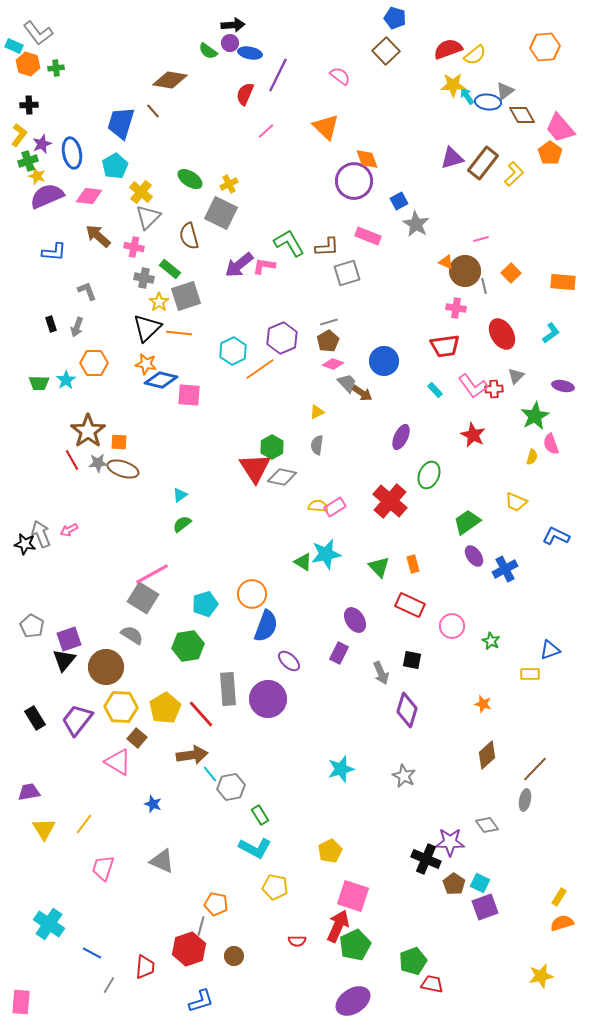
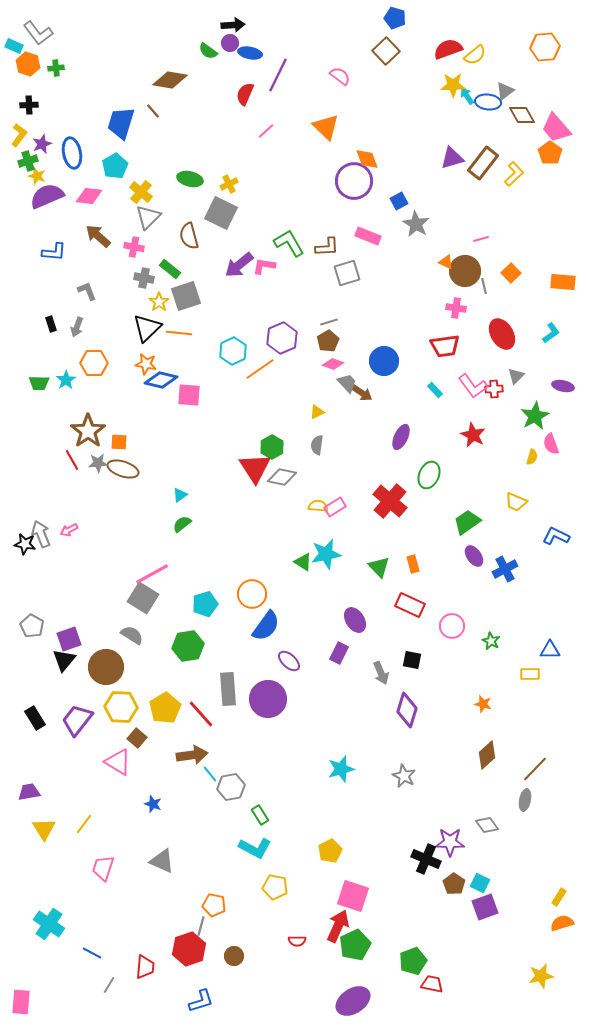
pink trapezoid at (560, 128): moved 4 px left
green ellipse at (190, 179): rotated 20 degrees counterclockwise
blue semicircle at (266, 626): rotated 16 degrees clockwise
blue triangle at (550, 650): rotated 20 degrees clockwise
orange pentagon at (216, 904): moved 2 px left, 1 px down
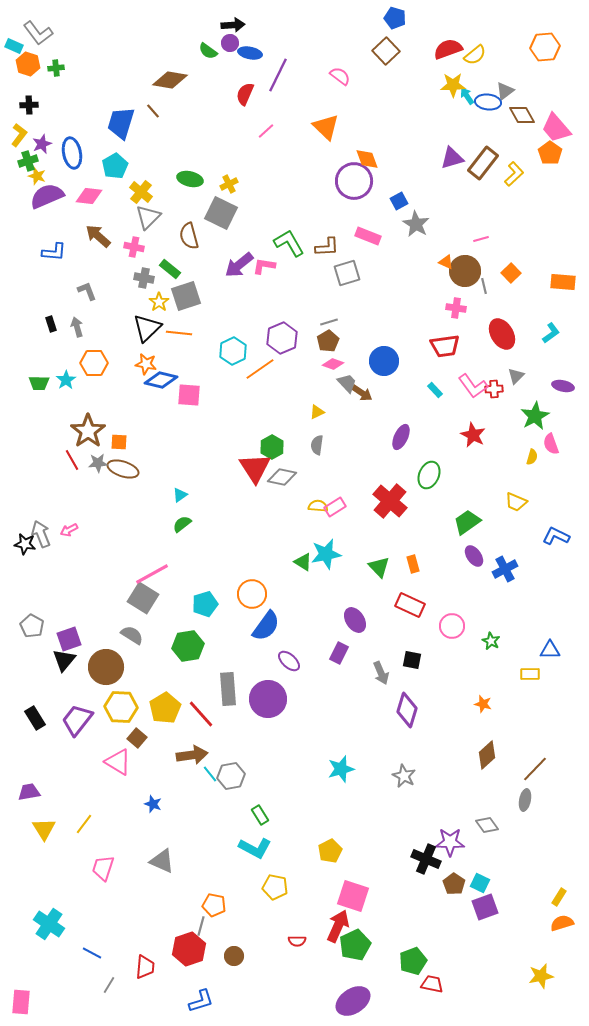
gray arrow at (77, 327): rotated 144 degrees clockwise
gray hexagon at (231, 787): moved 11 px up
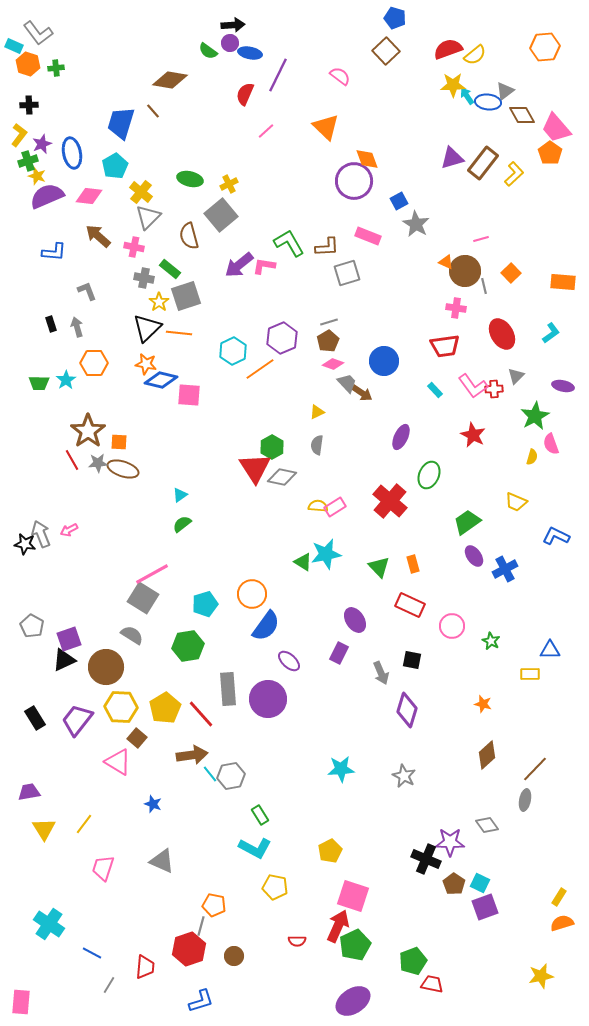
gray square at (221, 213): moved 2 px down; rotated 24 degrees clockwise
black triangle at (64, 660): rotated 25 degrees clockwise
cyan star at (341, 769): rotated 12 degrees clockwise
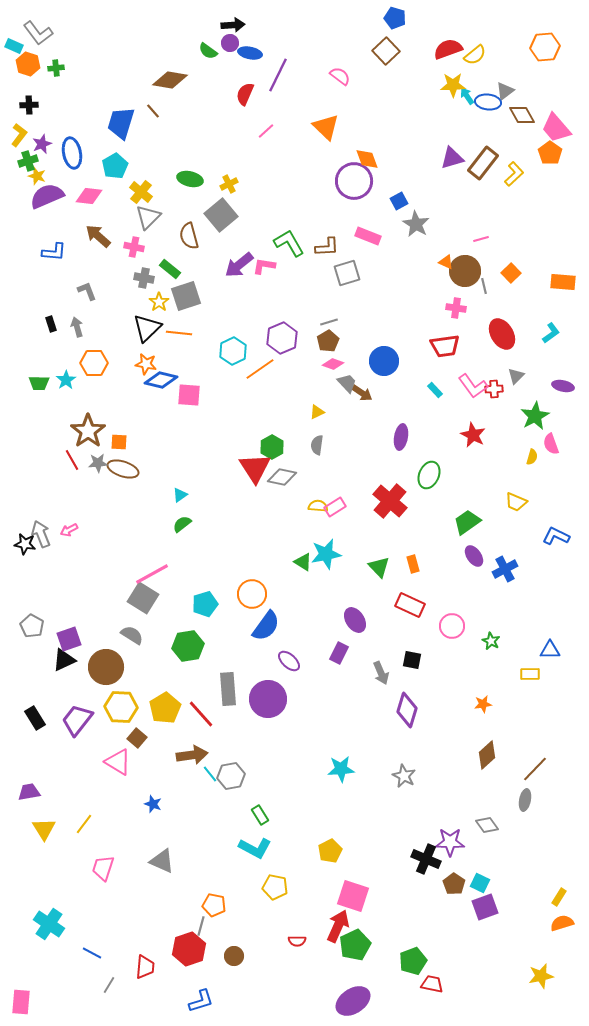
purple ellipse at (401, 437): rotated 15 degrees counterclockwise
orange star at (483, 704): rotated 24 degrees counterclockwise
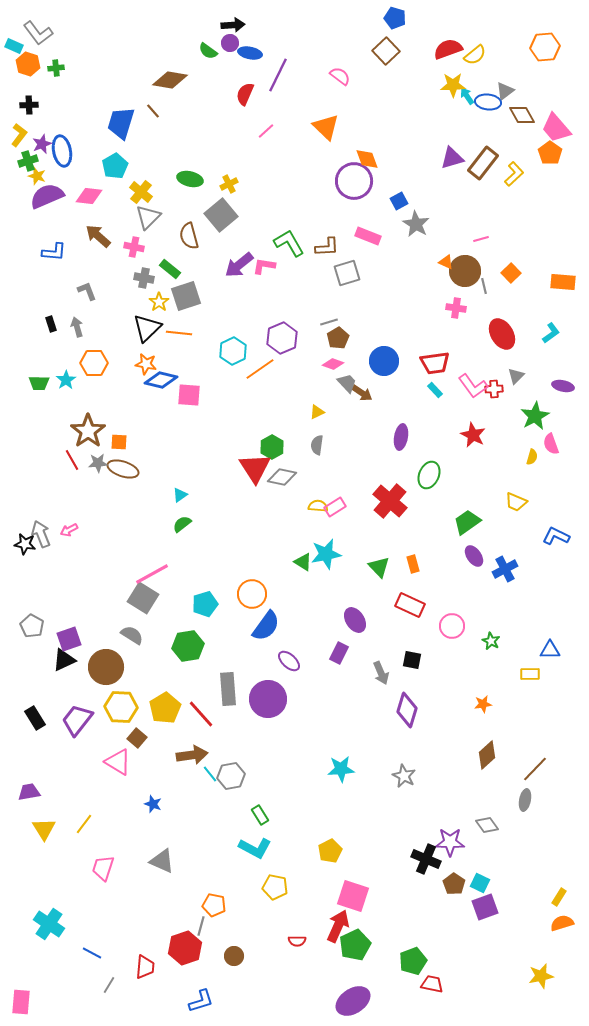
blue ellipse at (72, 153): moved 10 px left, 2 px up
brown pentagon at (328, 341): moved 10 px right, 3 px up
red trapezoid at (445, 346): moved 10 px left, 17 px down
red hexagon at (189, 949): moved 4 px left, 1 px up
